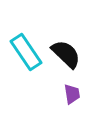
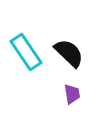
black semicircle: moved 3 px right, 1 px up
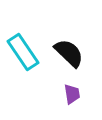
cyan rectangle: moved 3 px left
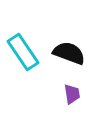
black semicircle: rotated 24 degrees counterclockwise
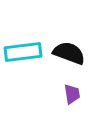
cyan rectangle: rotated 63 degrees counterclockwise
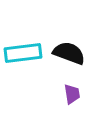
cyan rectangle: moved 1 px down
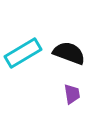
cyan rectangle: rotated 24 degrees counterclockwise
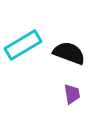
cyan rectangle: moved 8 px up
